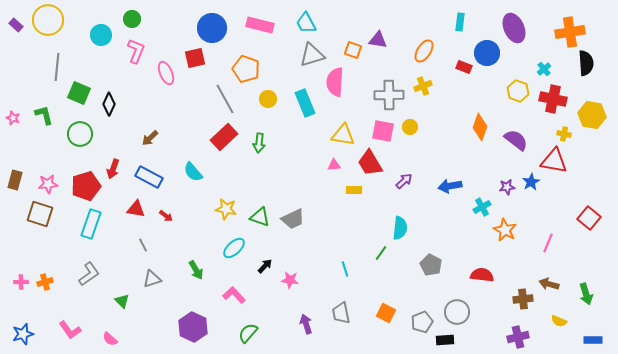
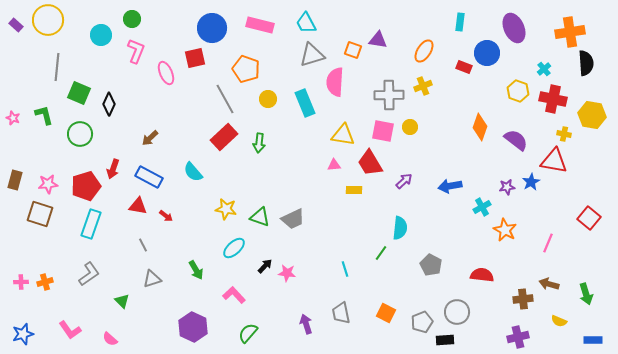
red triangle at (136, 209): moved 2 px right, 3 px up
pink star at (290, 280): moved 3 px left, 7 px up
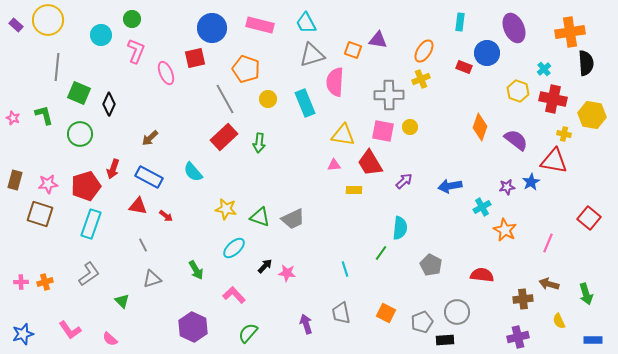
yellow cross at (423, 86): moved 2 px left, 7 px up
yellow semicircle at (559, 321): rotated 42 degrees clockwise
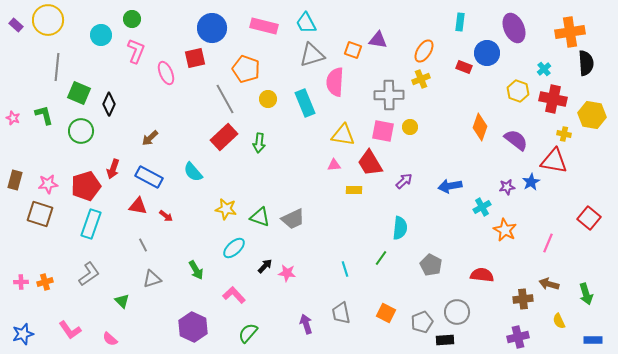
pink rectangle at (260, 25): moved 4 px right, 1 px down
green circle at (80, 134): moved 1 px right, 3 px up
green line at (381, 253): moved 5 px down
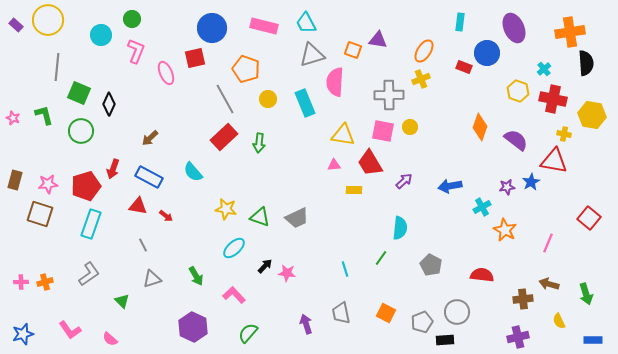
gray trapezoid at (293, 219): moved 4 px right, 1 px up
green arrow at (196, 270): moved 6 px down
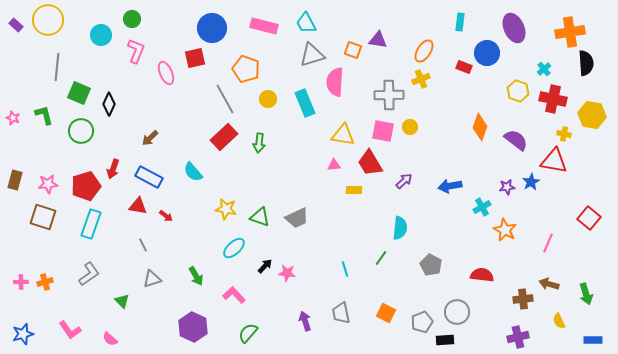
brown square at (40, 214): moved 3 px right, 3 px down
purple arrow at (306, 324): moved 1 px left, 3 px up
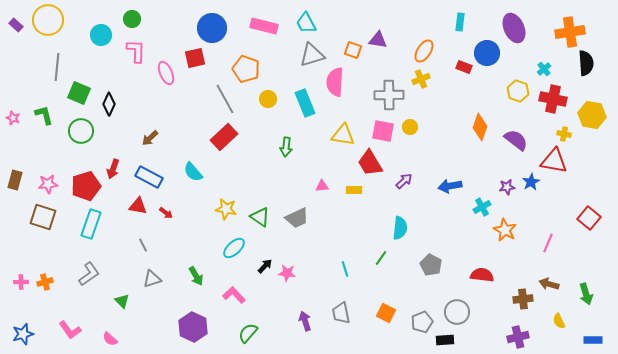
pink L-shape at (136, 51): rotated 20 degrees counterclockwise
green arrow at (259, 143): moved 27 px right, 4 px down
pink triangle at (334, 165): moved 12 px left, 21 px down
red arrow at (166, 216): moved 3 px up
green triangle at (260, 217): rotated 15 degrees clockwise
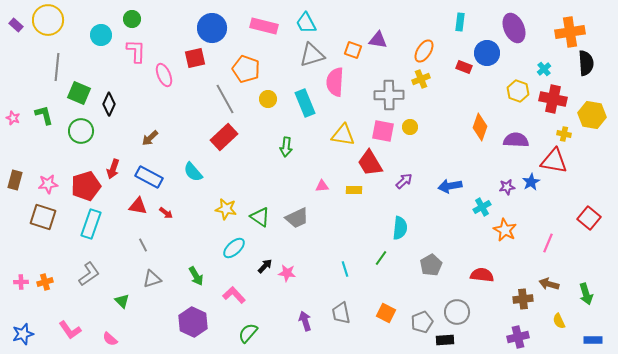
pink ellipse at (166, 73): moved 2 px left, 2 px down
purple semicircle at (516, 140): rotated 35 degrees counterclockwise
gray pentagon at (431, 265): rotated 15 degrees clockwise
purple hexagon at (193, 327): moved 5 px up
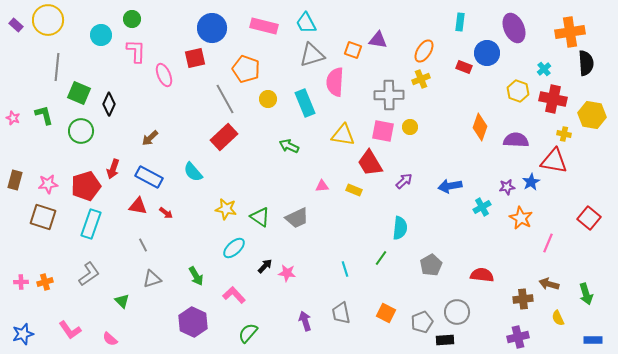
green arrow at (286, 147): moved 3 px right, 1 px up; rotated 108 degrees clockwise
yellow rectangle at (354, 190): rotated 21 degrees clockwise
orange star at (505, 230): moved 16 px right, 12 px up
yellow semicircle at (559, 321): moved 1 px left, 3 px up
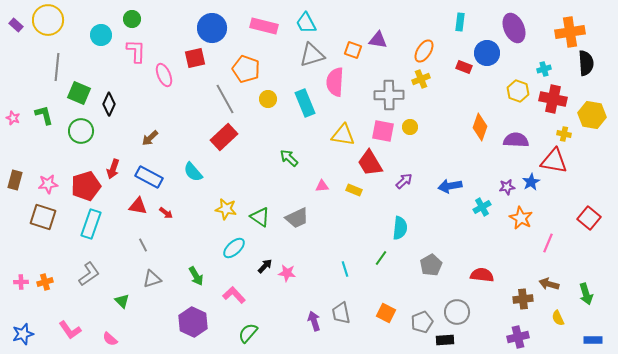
cyan cross at (544, 69): rotated 24 degrees clockwise
green arrow at (289, 146): moved 12 px down; rotated 18 degrees clockwise
purple arrow at (305, 321): moved 9 px right
